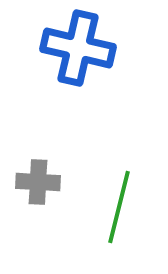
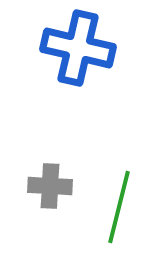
gray cross: moved 12 px right, 4 px down
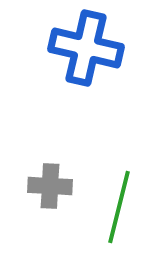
blue cross: moved 8 px right
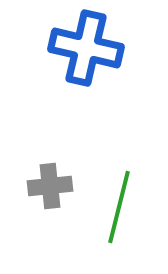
gray cross: rotated 9 degrees counterclockwise
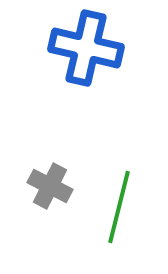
gray cross: rotated 33 degrees clockwise
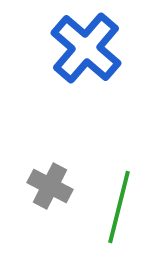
blue cross: rotated 28 degrees clockwise
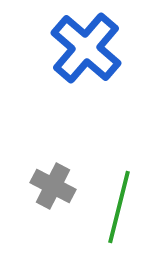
gray cross: moved 3 px right
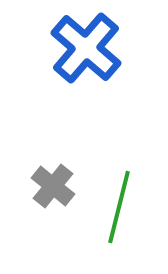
gray cross: rotated 12 degrees clockwise
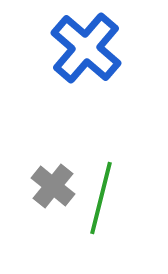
green line: moved 18 px left, 9 px up
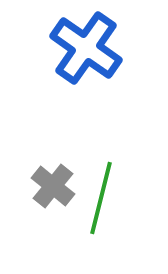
blue cross: rotated 6 degrees counterclockwise
